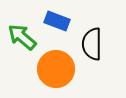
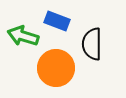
green arrow: moved 1 px right, 1 px up; rotated 24 degrees counterclockwise
orange circle: moved 1 px up
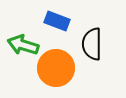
green arrow: moved 9 px down
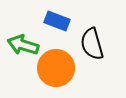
black semicircle: rotated 16 degrees counterclockwise
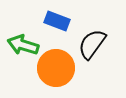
black semicircle: rotated 52 degrees clockwise
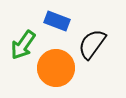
green arrow: rotated 72 degrees counterclockwise
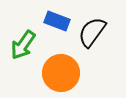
black semicircle: moved 12 px up
orange circle: moved 5 px right, 5 px down
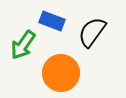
blue rectangle: moved 5 px left
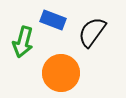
blue rectangle: moved 1 px right, 1 px up
green arrow: moved 3 px up; rotated 20 degrees counterclockwise
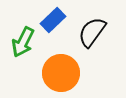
blue rectangle: rotated 65 degrees counterclockwise
green arrow: rotated 12 degrees clockwise
